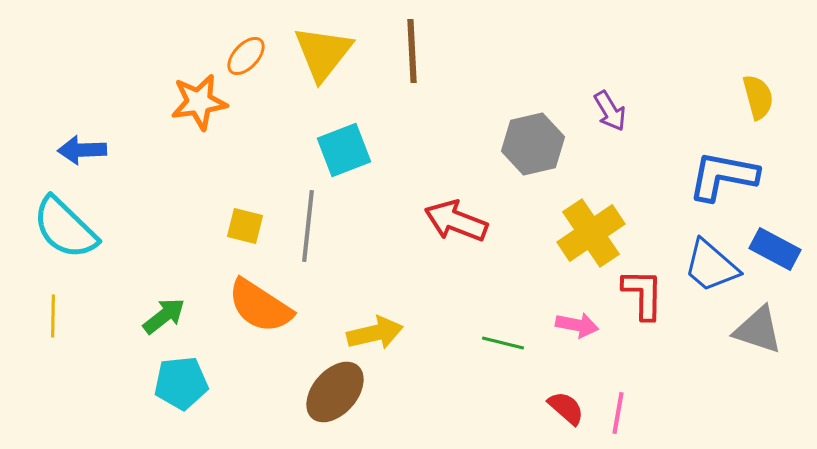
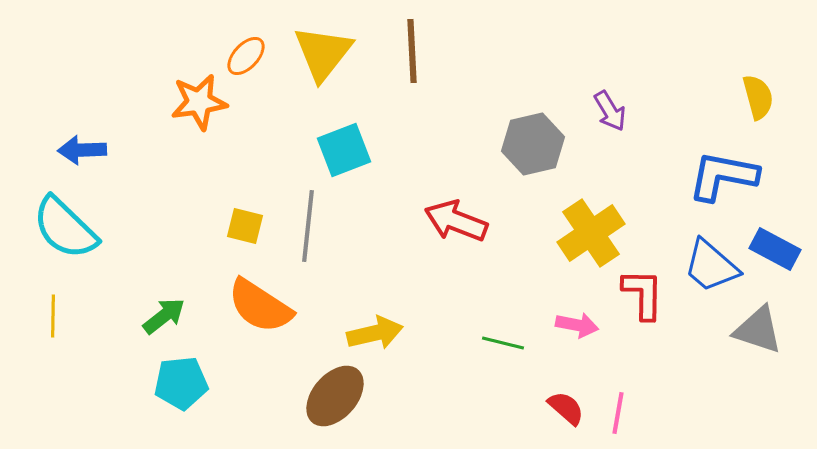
brown ellipse: moved 4 px down
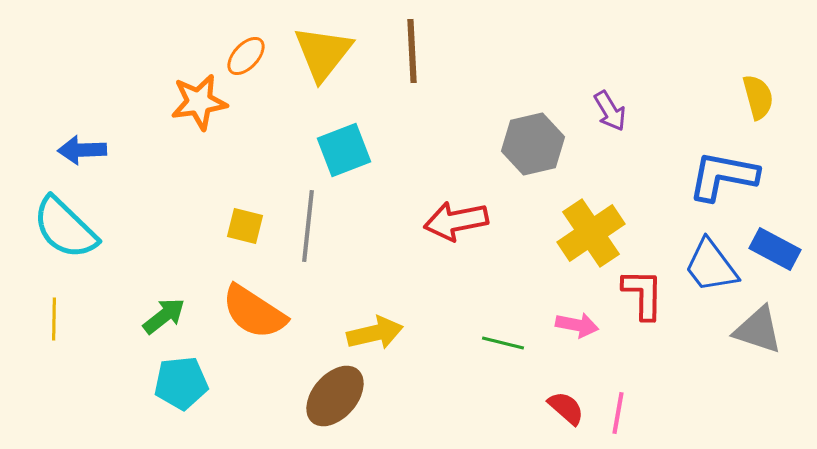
red arrow: rotated 32 degrees counterclockwise
blue trapezoid: rotated 12 degrees clockwise
orange semicircle: moved 6 px left, 6 px down
yellow line: moved 1 px right, 3 px down
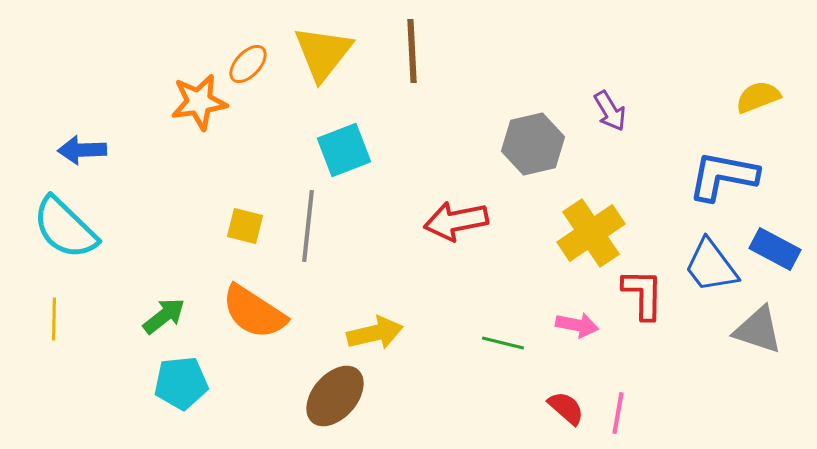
orange ellipse: moved 2 px right, 8 px down
yellow semicircle: rotated 96 degrees counterclockwise
